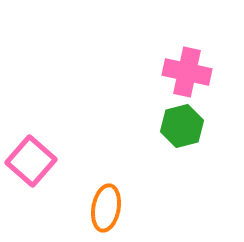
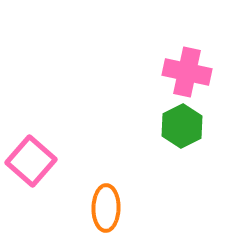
green hexagon: rotated 12 degrees counterclockwise
orange ellipse: rotated 9 degrees counterclockwise
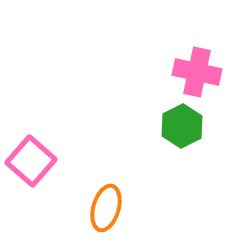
pink cross: moved 10 px right
orange ellipse: rotated 15 degrees clockwise
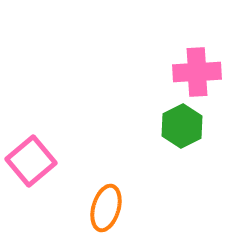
pink cross: rotated 15 degrees counterclockwise
pink square: rotated 9 degrees clockwise
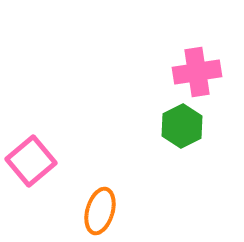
pink cross: rotated 6 degrees counterclockwise
orange ellipse: moved 6 px left, 3 px down
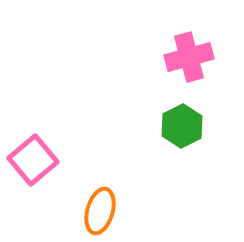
pink cross: moved 8 px left, 15 px up; rotated 6 degrees counterclockwise
pink square: moved 2 px right, 1 px up
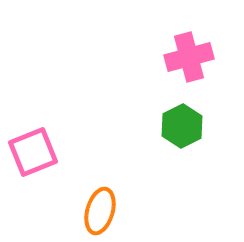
pink square: moved 8 px up; rotated 18 degrees clockwise
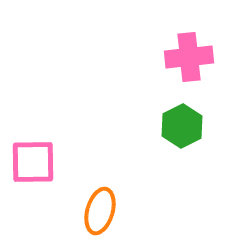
pink cross: rotated 9 degrees clockwise
pink square: moved 10 px down; rotated 21 degrees clockwise
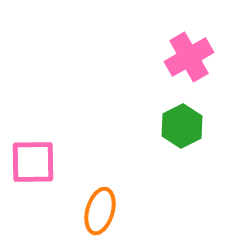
pink cross: rotated 24 degrees counterclockwise
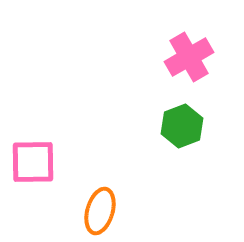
green hexagon: rotated 6 degrees clockwise
